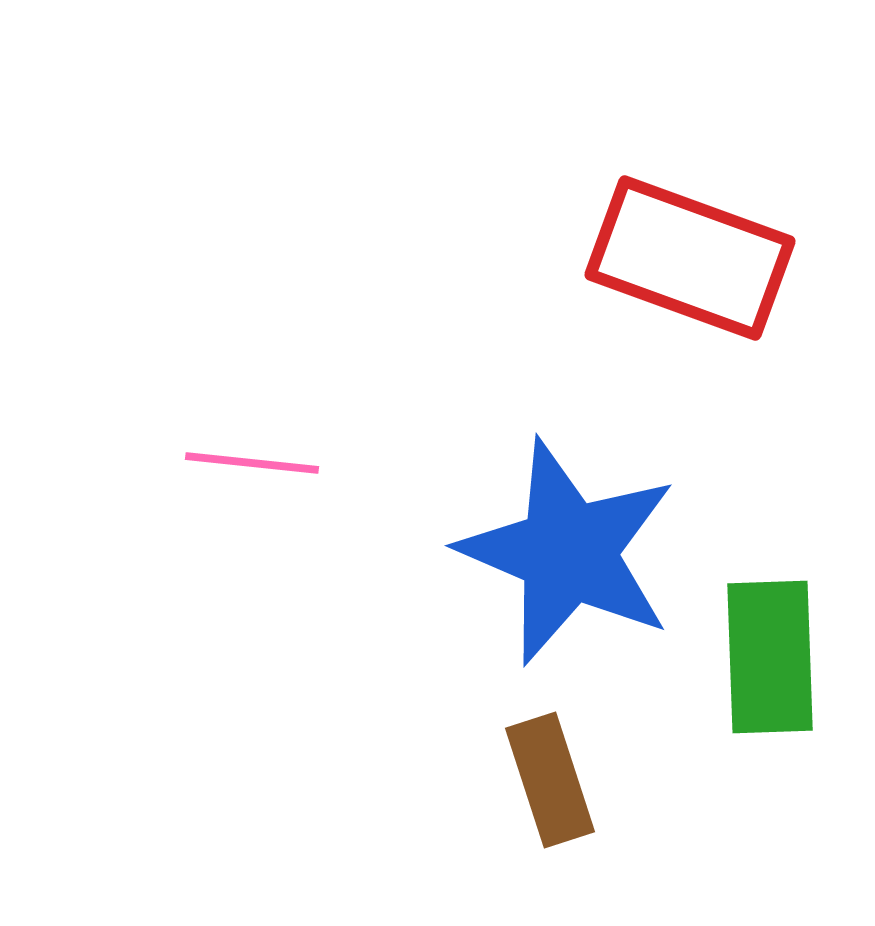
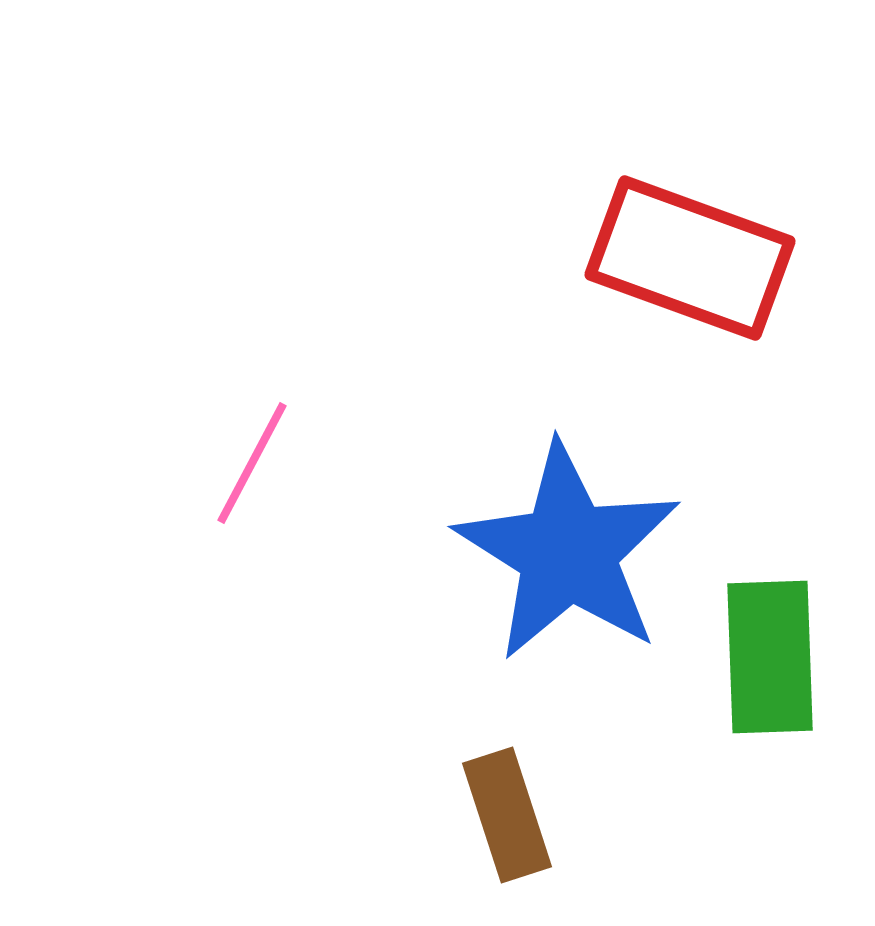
pink line: rotated 68 degrees counterclockwise
blue star: rotated 9 degrees clockwise
brown rectangle: moved 43 px left, 35 px down
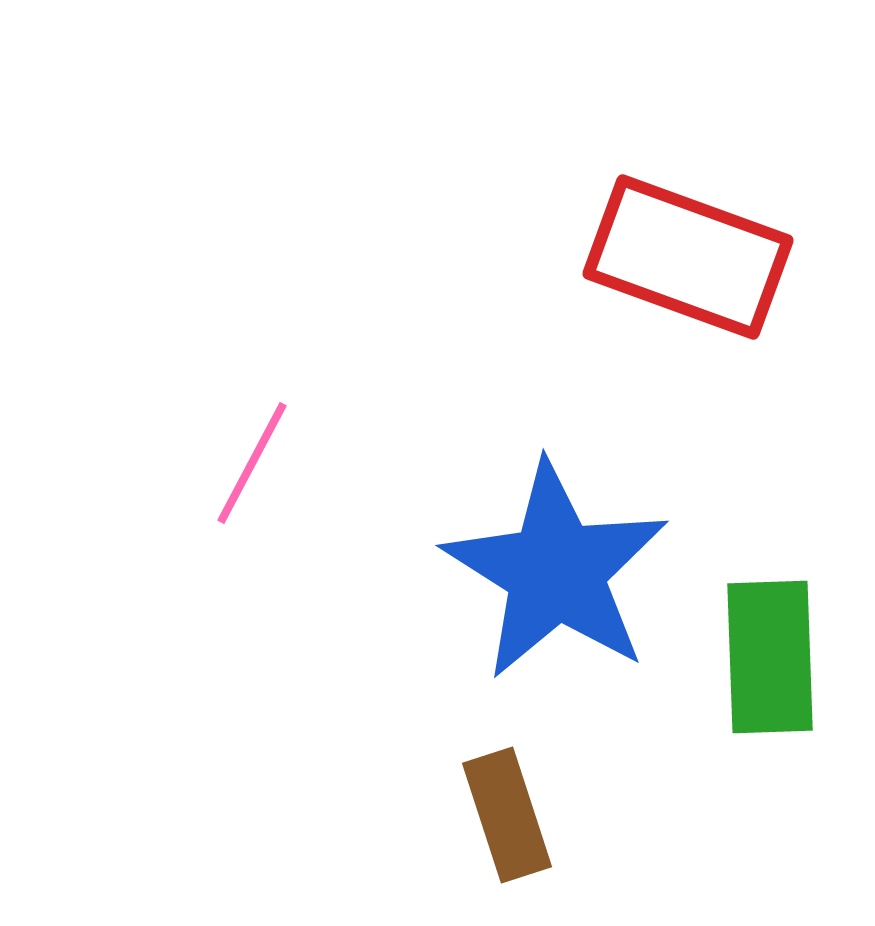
red rectangle: moved 2 px left, 1 px up
blue star: moved 12 px left, 19 px down
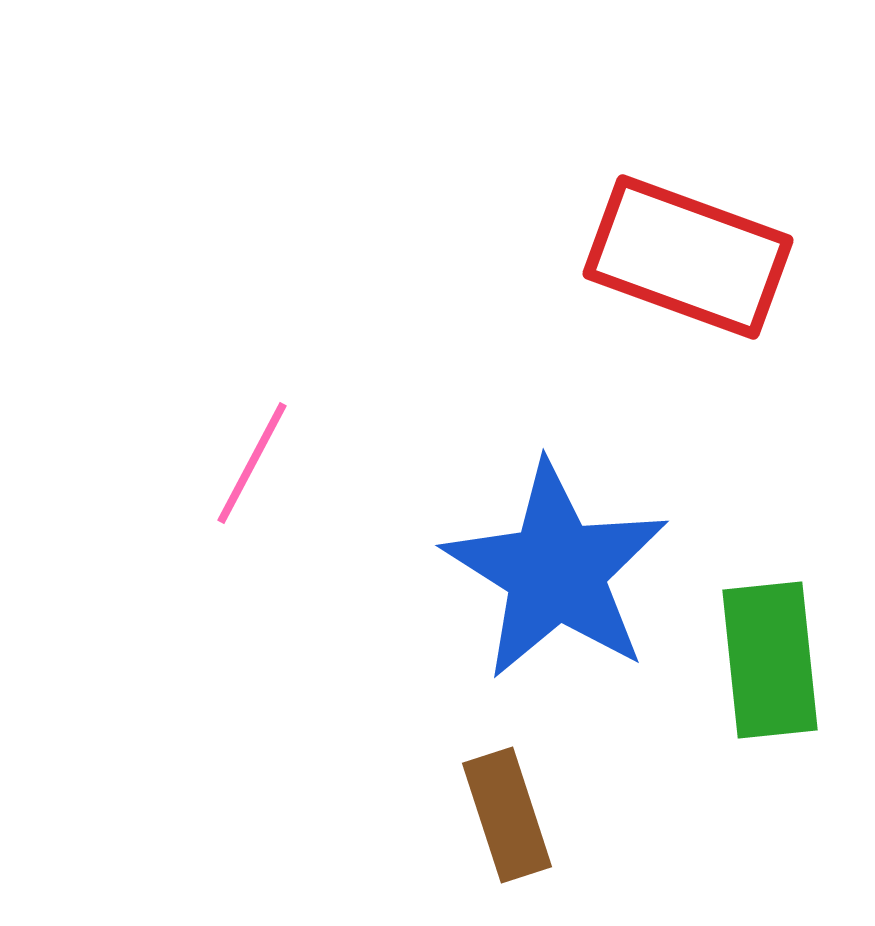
green rectangle: moved 3 px down; rotated 4 degrees counterclockwise
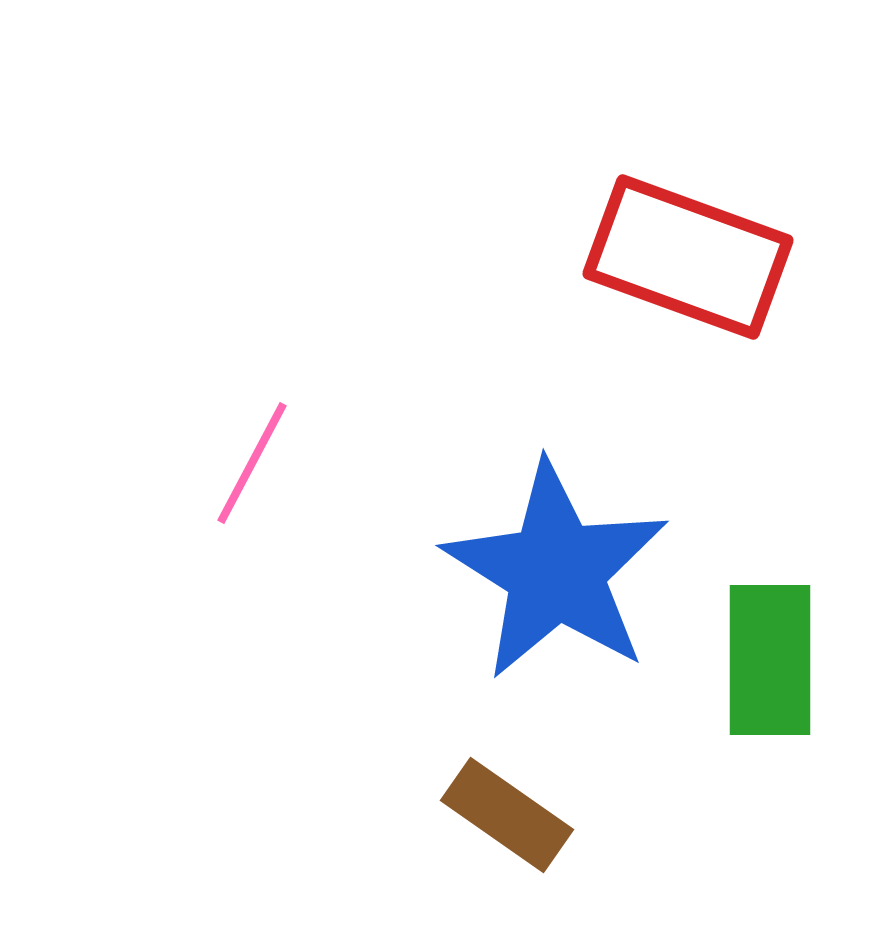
green rectangle: rotated 6 degrees clockwise
brown rectangle: rotated 37 degrees counterclockwise
